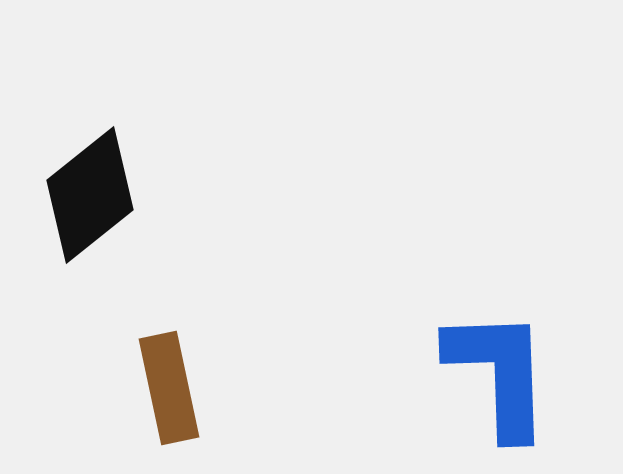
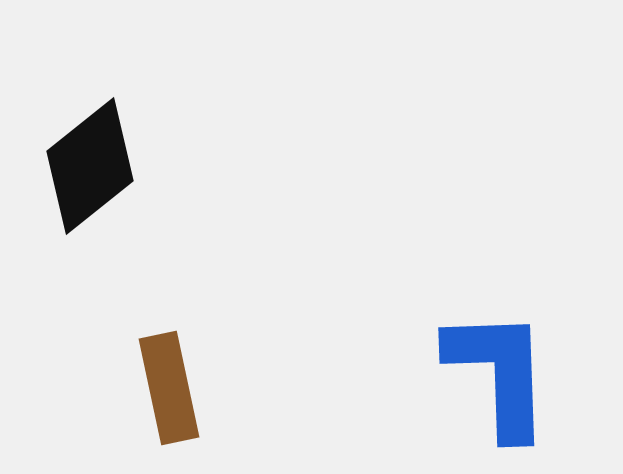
black diamond: moved 29 px up
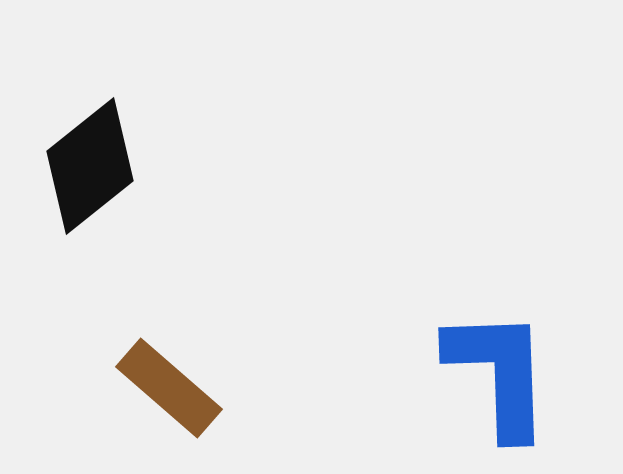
brown rectangle: rotated 37 degrees counterclockwise
